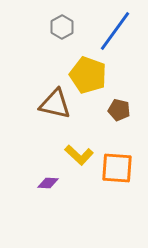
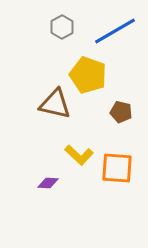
blue line: rotated 24 degrees clockwise
brown pentagon: moved 2 px right, 2 px down
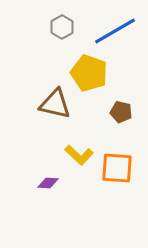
yellow pentagon: moved 1 px right, 2 px up
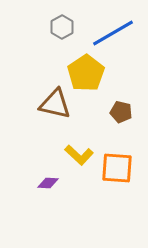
blue line: moved 2 px left, 2 px down
yellow pentagon: moved 3 px left; rotated 18 degrees clockwise
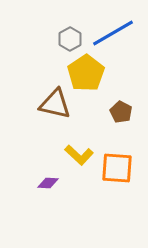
gray hexagon: moved 8 px right, 12 px down
brown pentagon: rotated 15 degrees clockwise
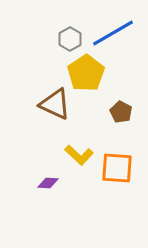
brown triangle: rotated 12 degrees clockwise
